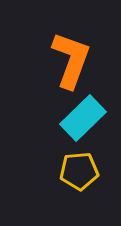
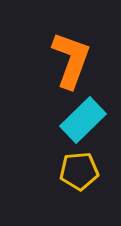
cyan rectangle: moved 2 px down
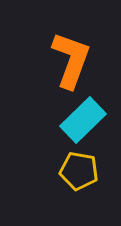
yellow pentagon: rotated 15 degrees clockwise
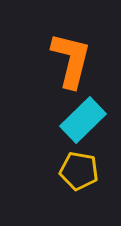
orange L-shape: rotated 6 degrees counterclockwise
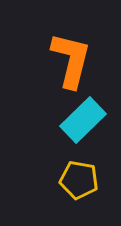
yellow pentagon: moved 9 px down
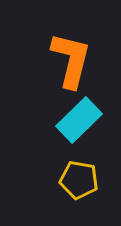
cyan rectangle: moved 4 px left
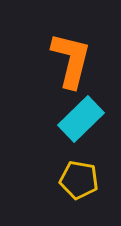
cyan rectangle: moved 2 px right, 1 px up
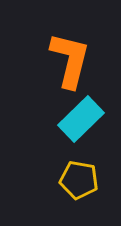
orange L-shape: moved 1 px left
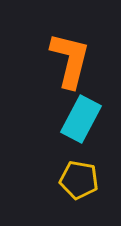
cyan rectangle: rotated 18 degrees counterclockwise
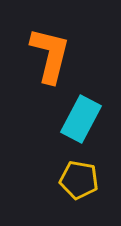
orange L-shape: moved 20 px left, 5 px up
